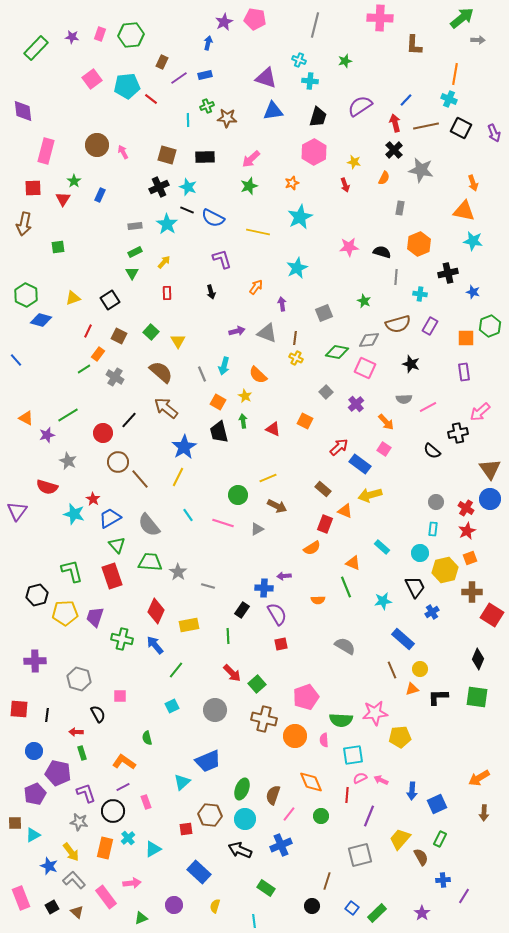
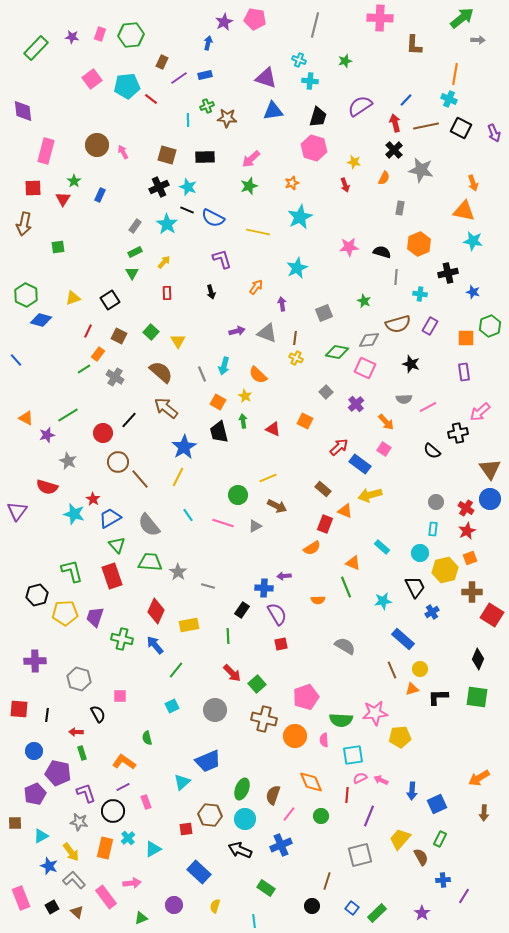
pink hexagon at (314, 152): moved 4 px up; rotated 15 degrees counterclockwise
gray rectangle at (135, 226): rotated 48 degrees counterclockwise
gray triangle at (257, 529): moved 2 px left, 3 px up
cyan triangle at (33, 835): moved 8 px right, 1 px down
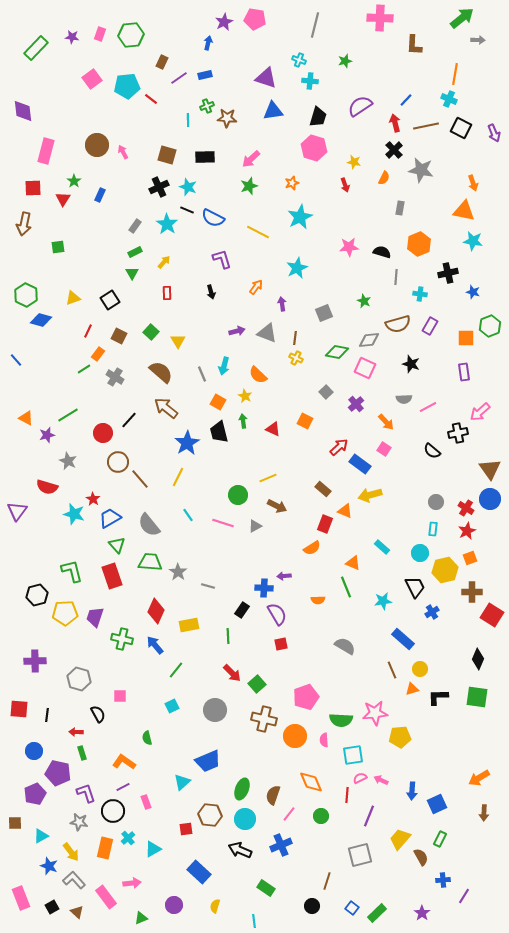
yellow line at (258, 232): rotated 15 degrees clockwise
blue star at (184, 447): moved 3 px right, 4 px up
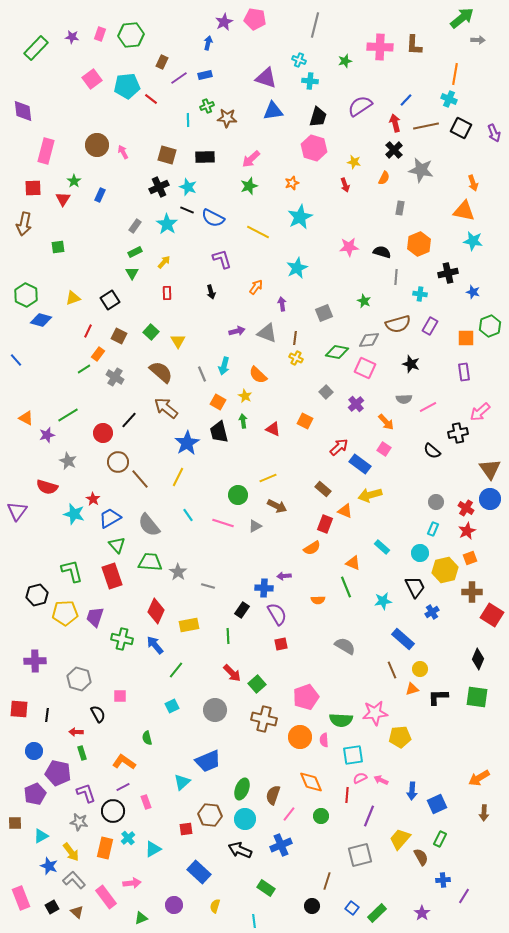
pink cross at (380, 18): moved 29 px down
cyan rectangle at (433, 529): rotated 16 degrees clockwise
orange circle at (295, 736): moved 5 px right, 1 px down
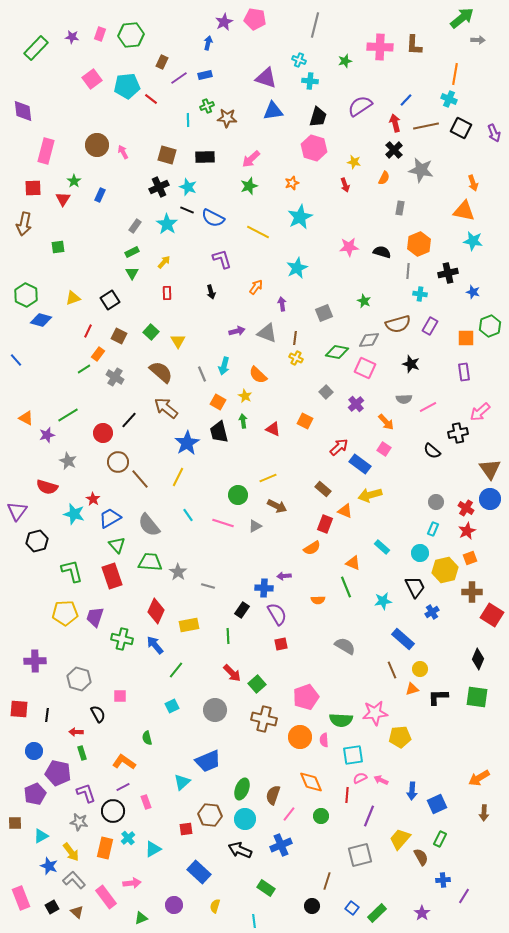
green rectangle at (135, 252): moved 3 px left
gray line at (396, 277): moved 12 px right, 6 px up
black hexagon at (37, 595): moved 54 px up
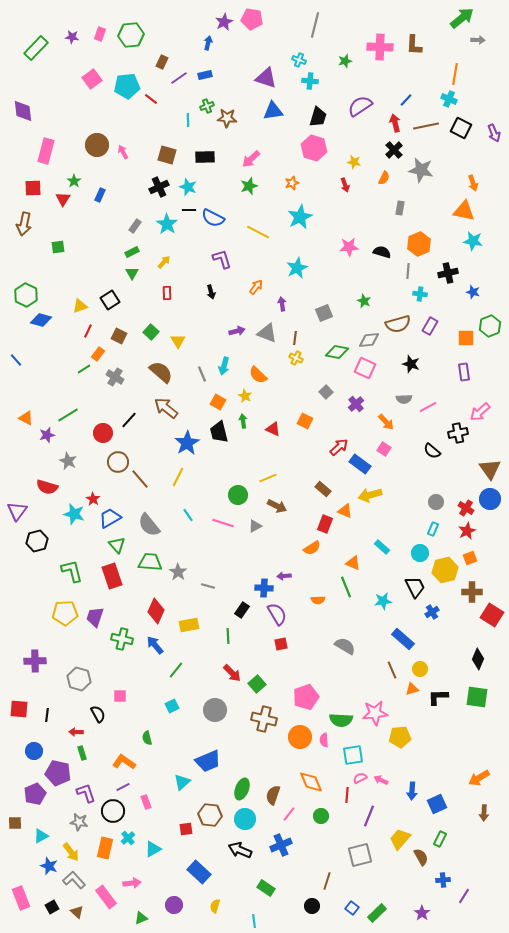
pink pentagon at (255, 19): moved 3 px left
black line at (187, 210): moved 2 px right; rotated 24 degrees counterclockwise
yellow triangle at (73, 298): moved 7 px right, 8 px down
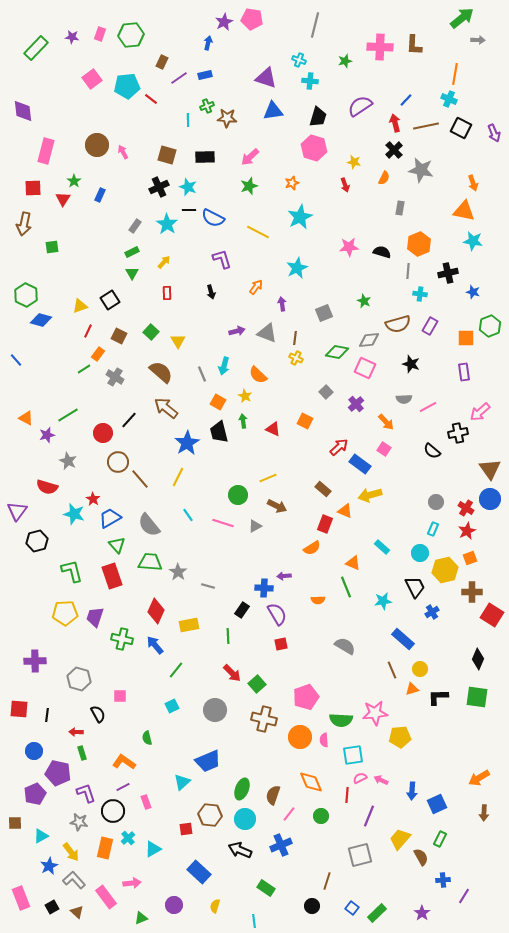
pink arrow at (251, 159): moved 1 px left, 2 px up
green square at (58, 247): moved 6 px left
blue star at (49, 866): rotated 24 degrees clockwise
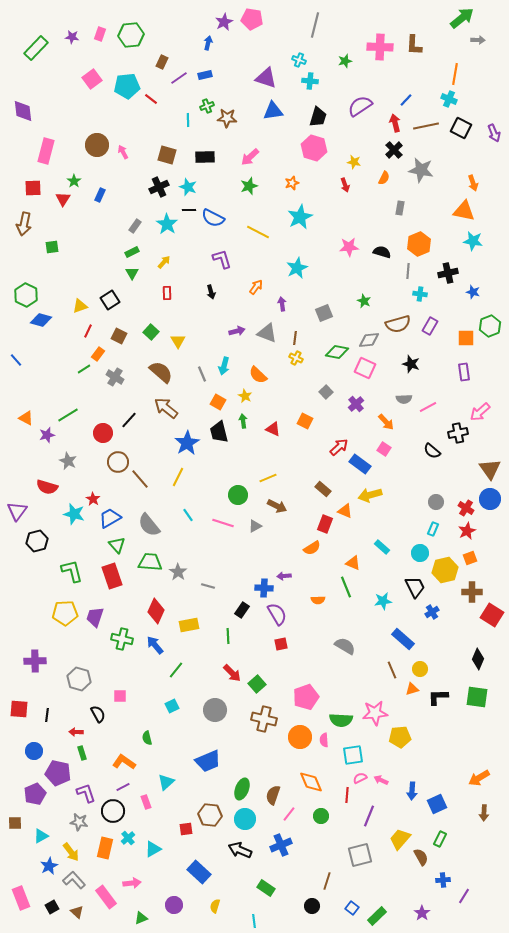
cyan triangle at (182, 782): moved 16 px left
green rectangle at (377, 913): moved 3 px down
